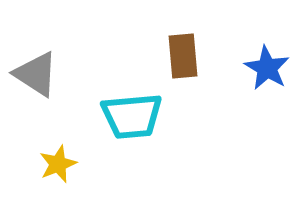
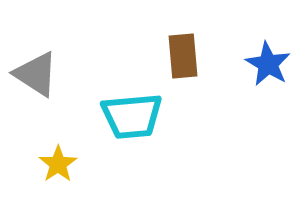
blue star: moved 1 px right, 4 px up
yellow star: rotated 12 degrees counterclockwise
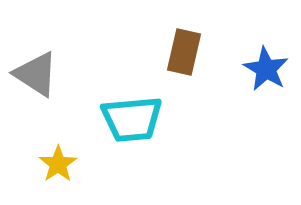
brown rectangle: moved 1 px right, 4 px up; rotated 18 degrees clockwise
blue star: moved 2 px left, 5 px down
cyan trapezoid: moved 3 px down
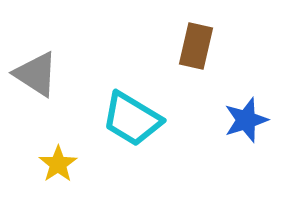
brown rectangle: moved 12 px right, 6 px up
blue star: moved 20 px left, 51 px down; rotated 24 degrees clockwise
cyan trapezoid: rotated 36 degrees clockwise
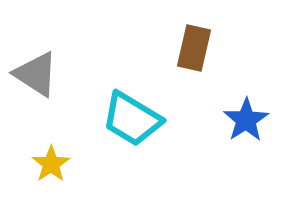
brown rectangle: moved 2 px left, 2 px down
blue star: rotated 15 degrees counterclockwise
yellow star: moved 7 px left
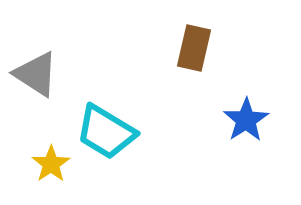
cyan trapezoid: moved 26 px left, 13 px down
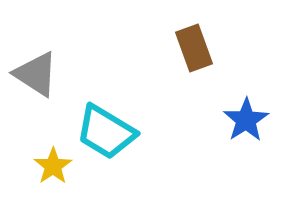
brown rectangle: rotated 33 degrees counterclockwise
yellow star: moved 2 px right, 2 px down
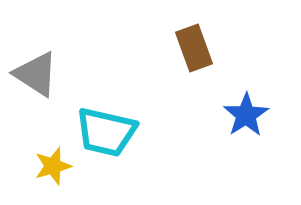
blue star: moved 5 px up
cyan trapezoid: rotated 18 degrees counterclockwise
yellow star: rotated 18 degrees clockwise
